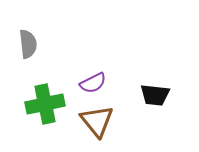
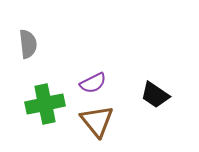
black trapezoid: rotated 28 degrees clockwise
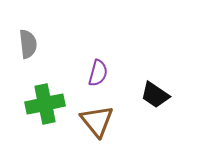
purple semicircle: moved 5 px right, 10 px up; rotated 48 degrees counterclockwise
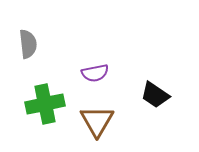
purple semicircle: moved 3 px left; rotated 64 degrees clockwise
brown triangle: rotated 9 degrees clockwise
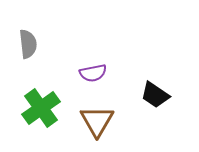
purple semicircle: moved 2 px left
green cross: moved 4 px left, 4 px down; rotated 24 degrees counterclockwise
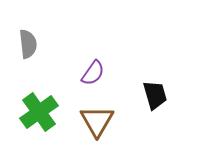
purple semicircle: rotated 44 degrees counterclockwise
black trapezoid: rotated 140 degrees counterclockwise
green cross: moved 2 px left, 4 px down
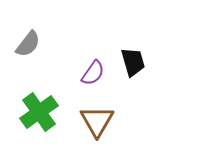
gray semicircle: rotated 44 degrees clockwise
black trapezoid: moved 22 px left, 33 px up
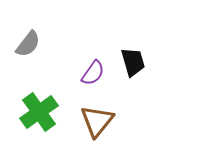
brown triangle: rotated 9 degrees clockwise
